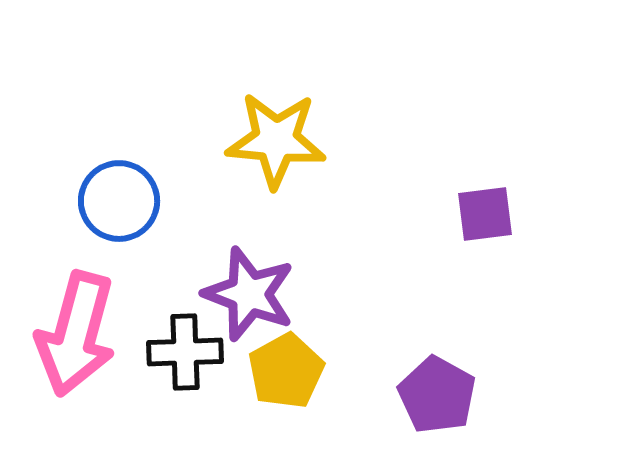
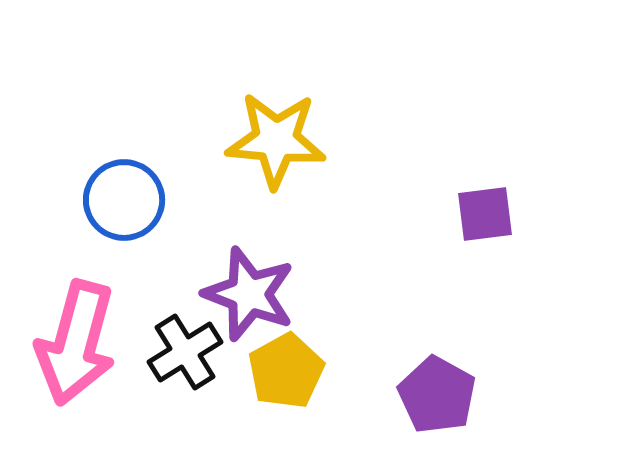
blue circle: moved 5 px right, 1 px up
pink arrow: moved 9 px down
black cross: rotated 30 degrees counterclockwise
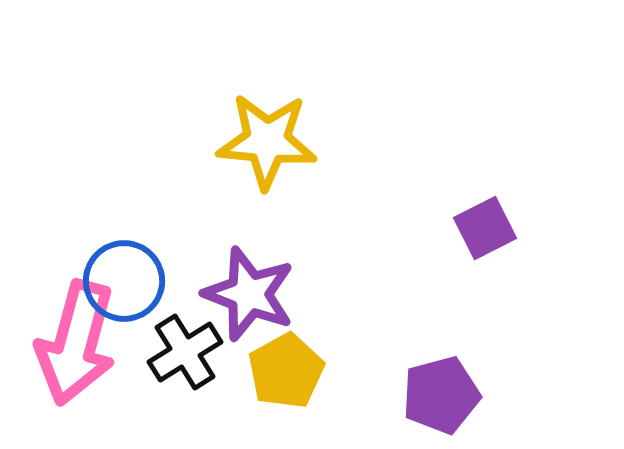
yellow star: moved 9 px left, 1 px down
blue circle: moved 81 px down
purple square: moved 14 px down; rotated 20 degrees counterclockwise
purple pentagon: moved 4 px right; rotated 28 degrees clockwise
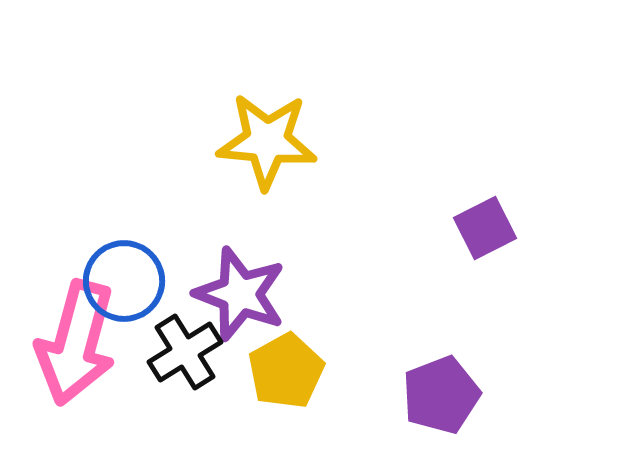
purple star: moved 9 px left
purple pentagon: rotated 6 degrees counterclockwise
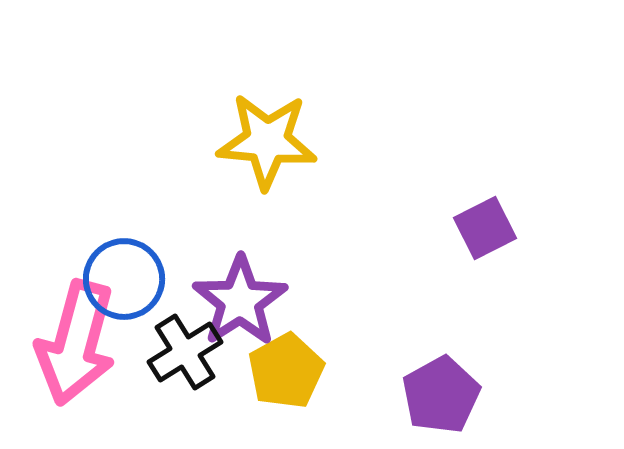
blue circle: moved 2 px up
purple star: moved 7 px down; rotated 18 degrees clockwise
purple pentagon: rotated 8 degrees counterclockwise
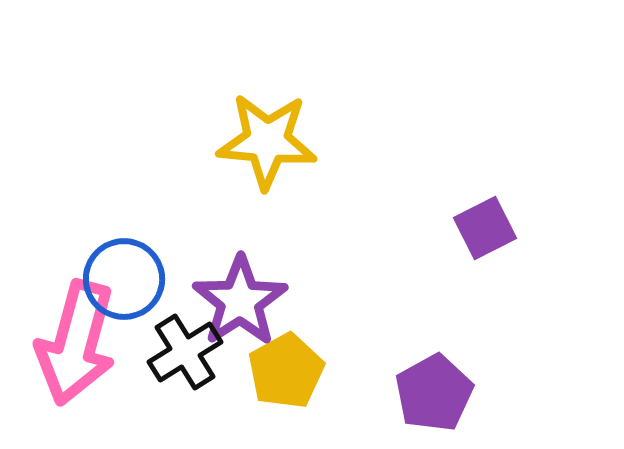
purple pentagon: moved 7 px left, 2 px up
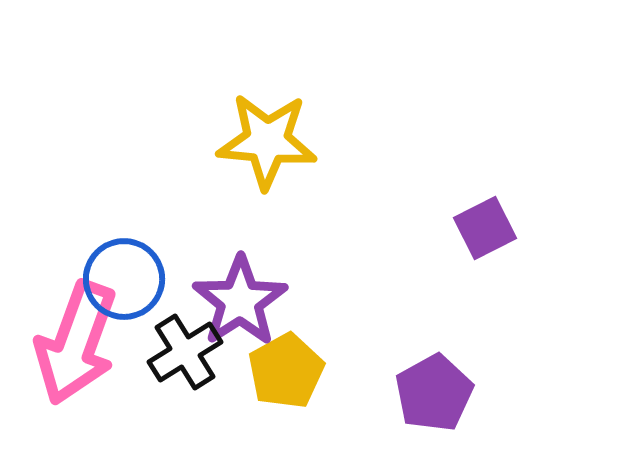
pink arrow: rotated 5 degrees clockwise
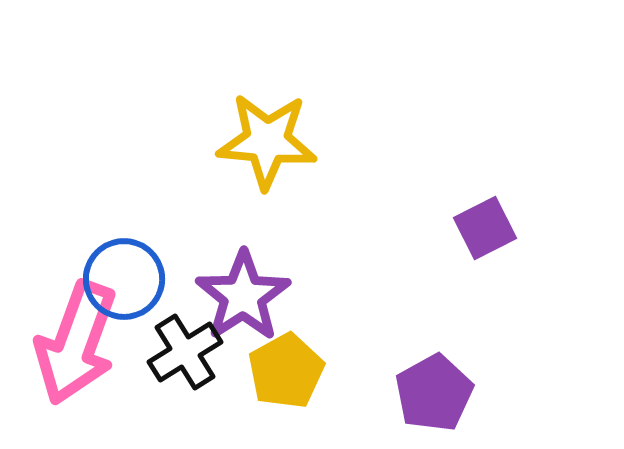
purple star: moved 3 px right, 5 px up
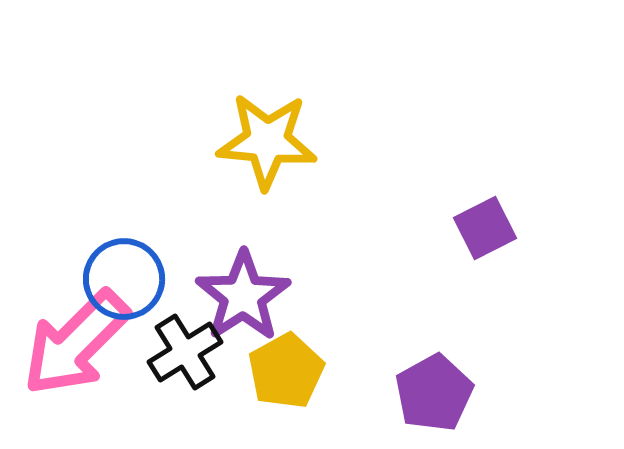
pink arrow: rotated 25 degrees clockwise
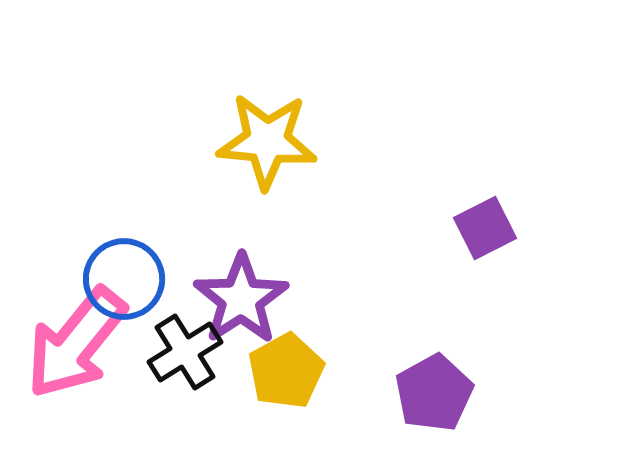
purple star: moved 2 px left, 3 px down
pink arrow: rotated 6 degrees counterclockwise
